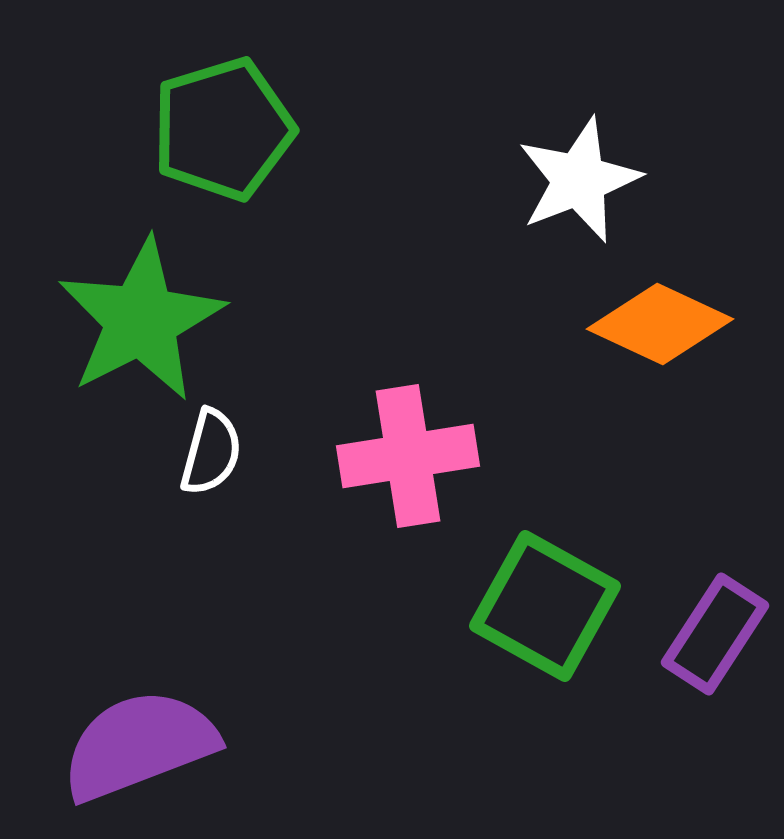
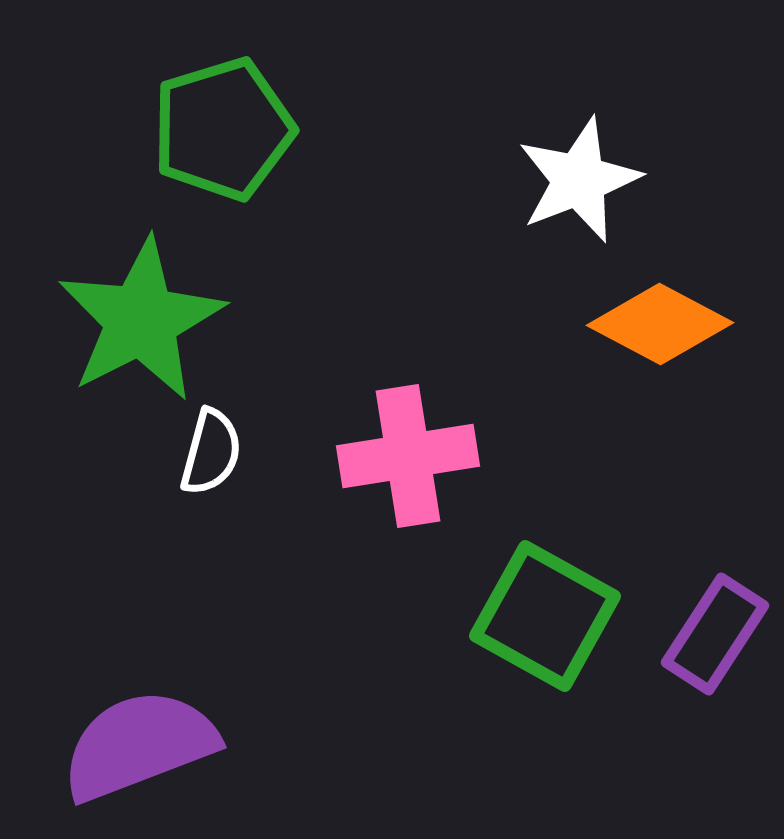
orange diamond: rotated 3 degrees clockwise
green square: moved 10 px down
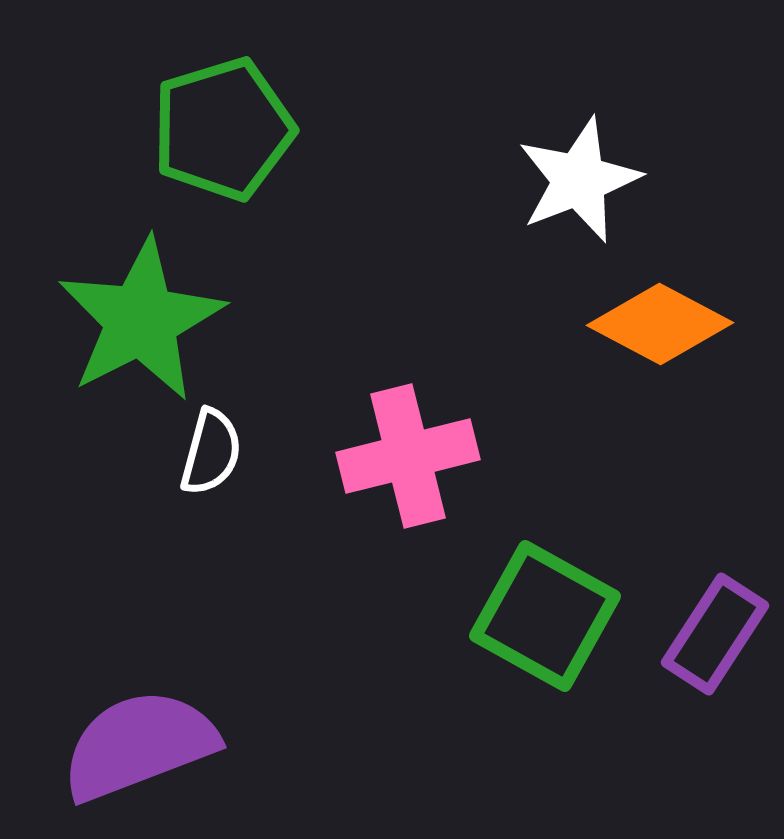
pink cross: rotated 5 degrees counterclockwise
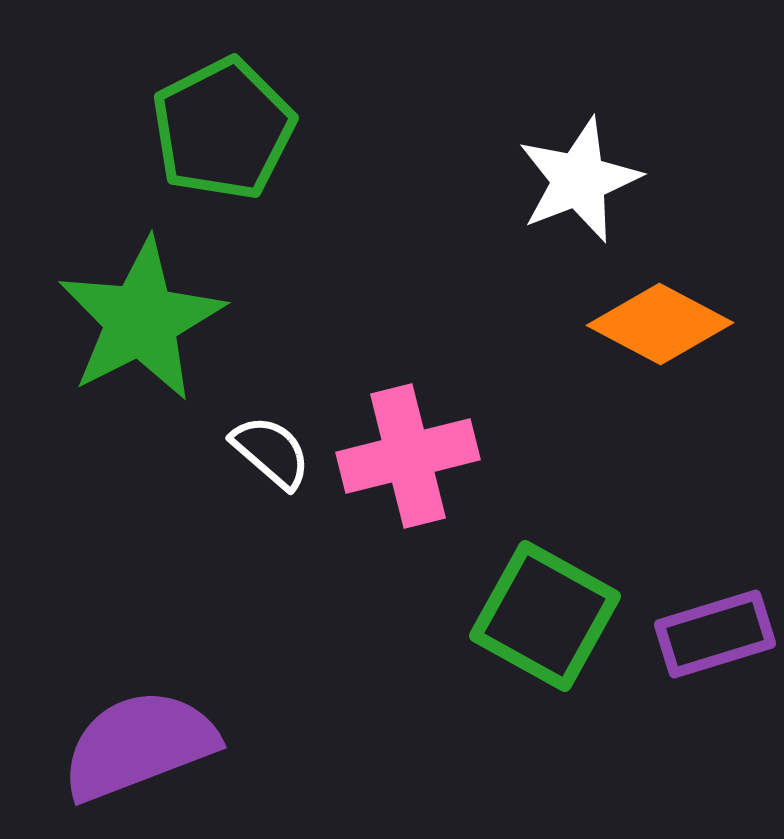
green pentagon: rotated 10 degrees counterclockwise
white semicircle: moved 60 px right; rotated 64 degrees counterclockwise
purple rectangle: rotated 40 degrees clockwise
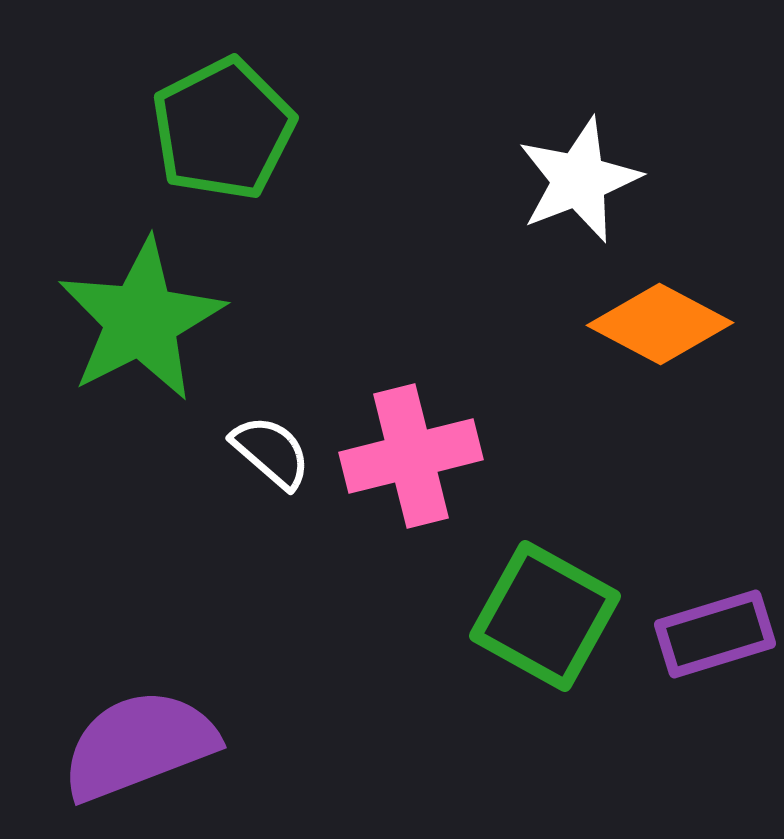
pink cross: moved 3 px right
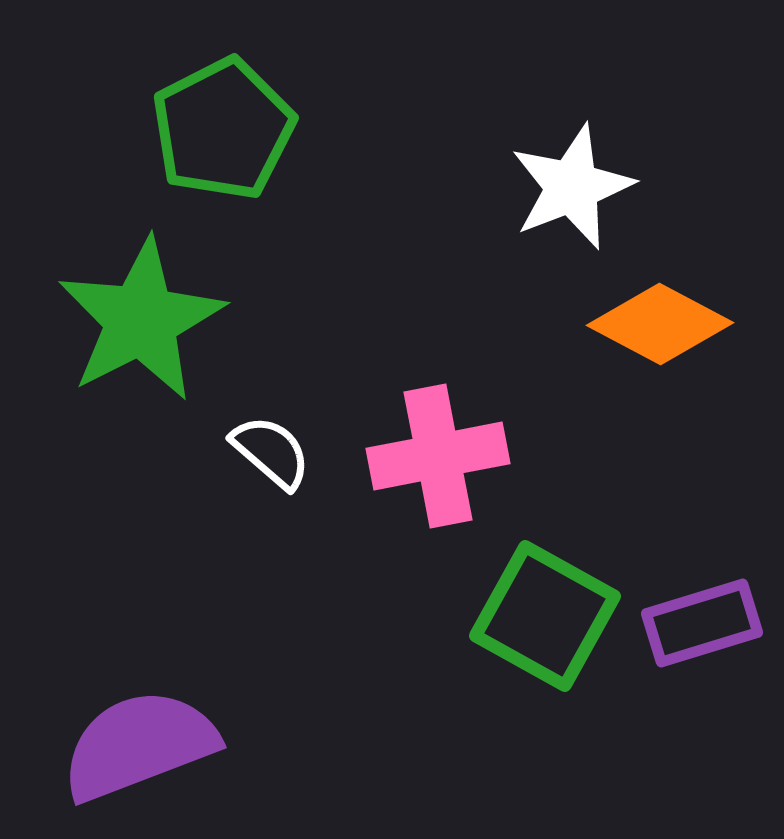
white star: moved 7 px left, 7 px down
pink cross: moved 27 px right; rotated 3 degrees clockwise
purple rectangle: moved 13 px left, 11 px up
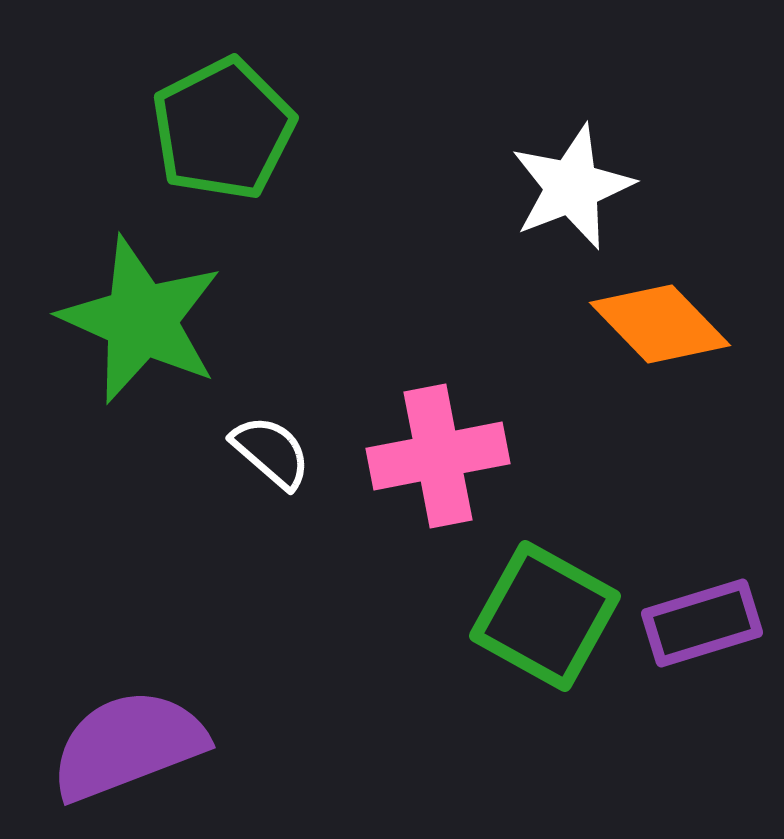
green star: rotated 21 degrees counterclockwise
orange diamond: rotated 18 degrees clockwise
purple semicircle: moved 11 px left
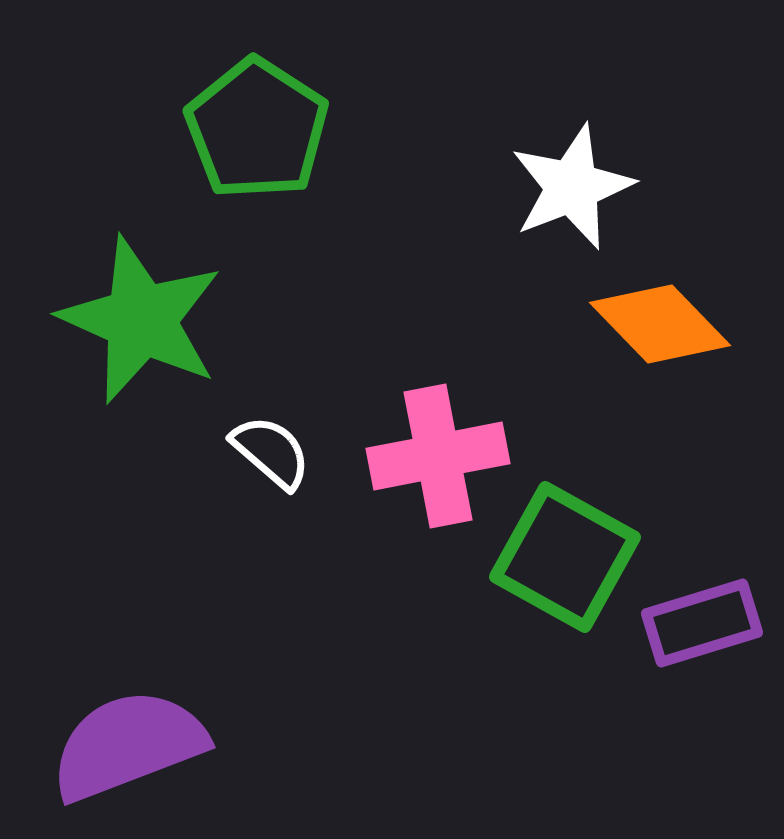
green pentagon: moved 34 px right; rotated 12 degrees counterclockwise
green square: moved 20 px right, 59 px up
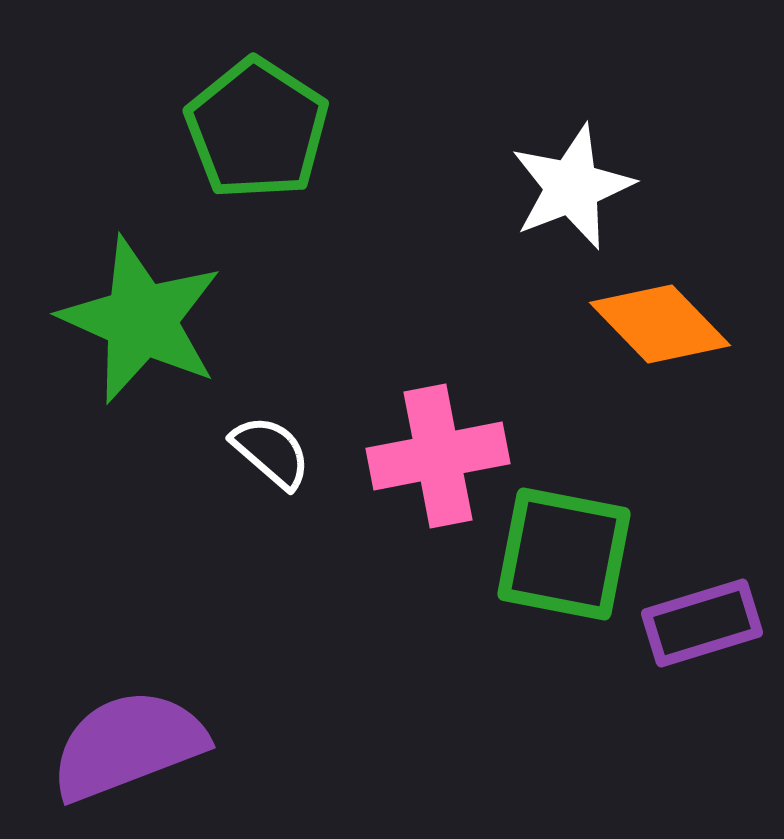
green square: moved 1 px left, 3 px up; rotated 18 degrees counterclockwise
